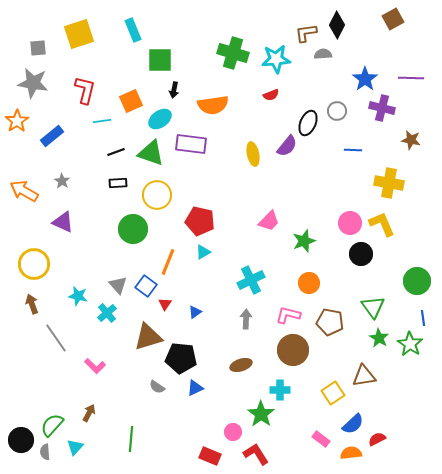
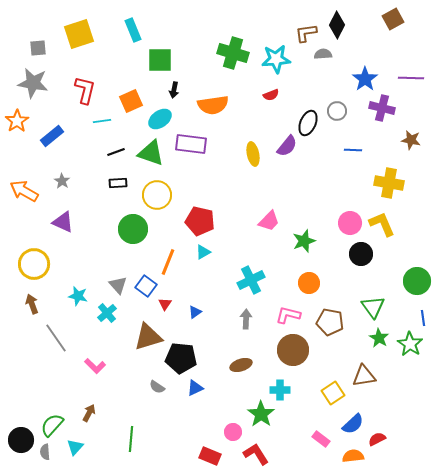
orange semicircle at (351, 453): moved 2 px right, 3 px down
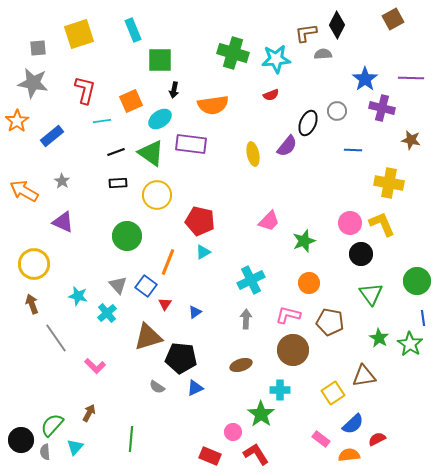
green triangle at (151, 153): rotated 16 degrees clockwise
green circle at (133, 229): moved 6 px left, 7 px down
green triangle at (373, 307): moved 2 px left, 13 px up
orange semicircle at (353, 456): moved 4 px left, 1 px up
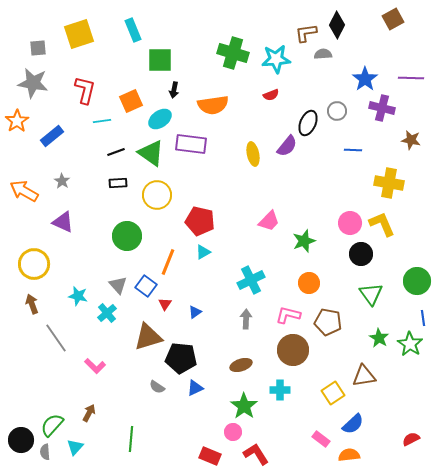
brown pentagon at (330, 322): moved 2 px left
green star at (261, 414): moved 17 px left, 8 px up
red semicircle at (377, 439): moved 34 px right
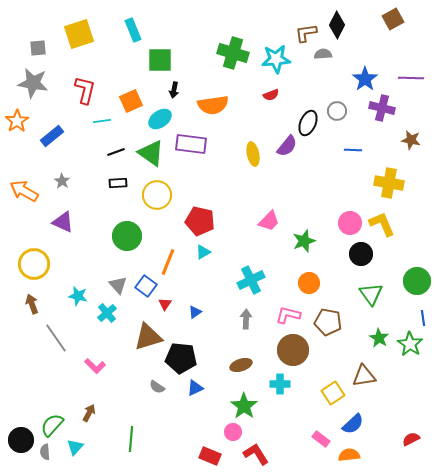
cyan cross at (280, 390): moved 6 px up
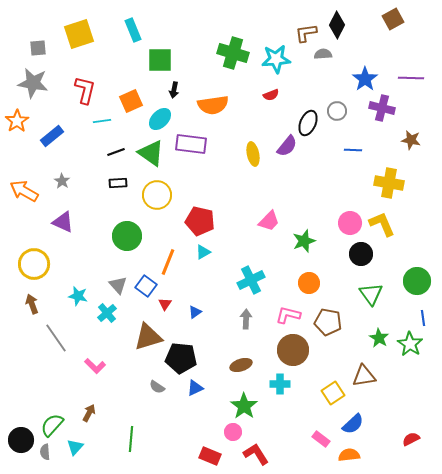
cyan ellipse at (160, 119): rotated 10 degrees counterclockwise
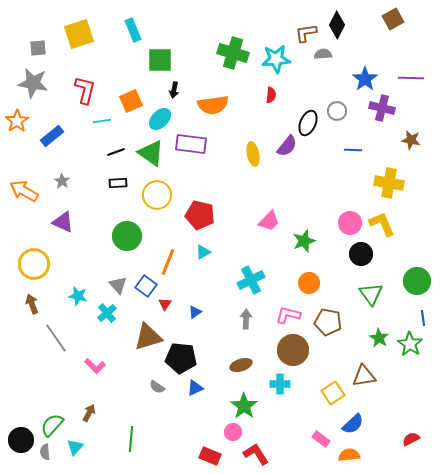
red semicircle at (271, 95): rotated 63 degrees counterclockwise
red pentagon at (200, 221): moved 6 px up
